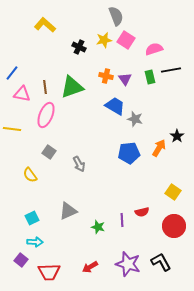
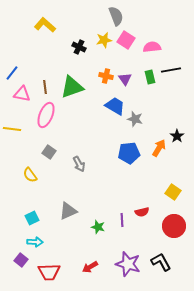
pink semicircle: moved 2 px left, 2 px up; rotated 12 degrees clockwise
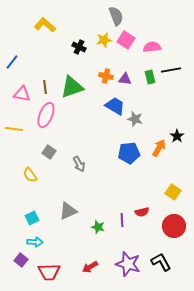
blue line: moved 11 px up
purple triangle: rotated 48 degrees counterclockwise
yellow line: moved 2 px right
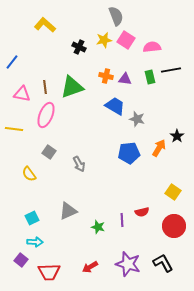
gray star: moved 2 px right
yellow semicircle: moved 1 px left, 1 px up
black L-shape: moved 2 px right, 1 px down
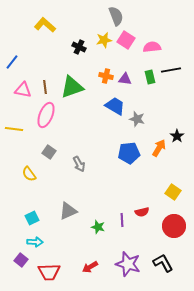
pink triangle: moved 1 px right, 4 px up
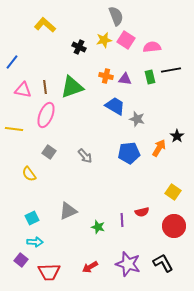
gray arrow: moved 6 px right, 8 px up; rotated 14 degrees counterclockwise
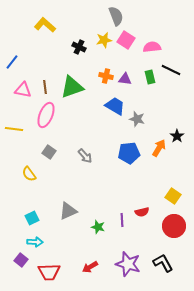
black line: rotated 36 degrees clockwise
yellow square: moved 4 px down
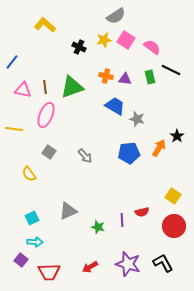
gray semicircle: rotated 78 degrees clockwise
pink semicircle: rotated 42 degrees clockwise
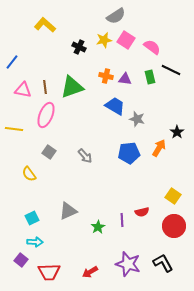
black star: moved 4 px up
green star: rotated 24 degrees clockwise
red arrow: moved 5 px down
